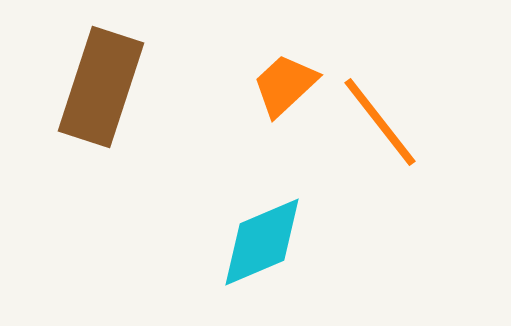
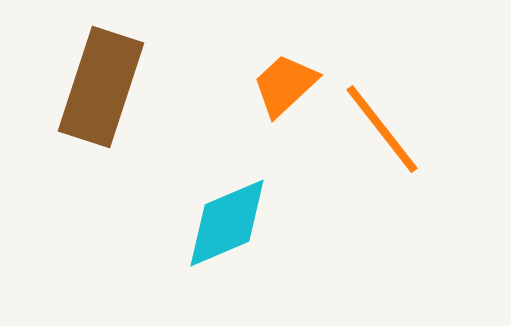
orange line: moved 2 px right, 7 px down
cyan diamond: moved 35 px left, 19 px up
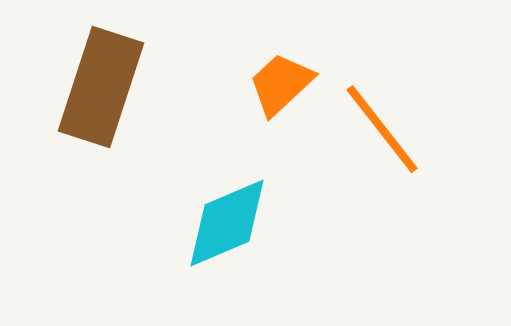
orange trapezoid: moved 4 px left, 1 px up
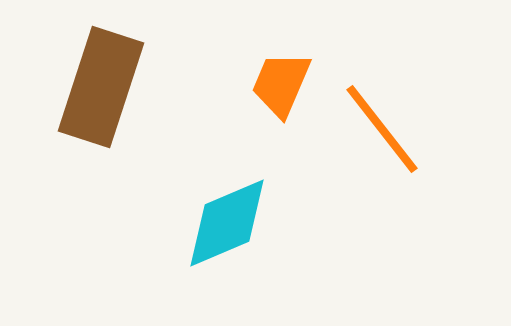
orange trapezoid: rotated 24 degrees counterclockwise
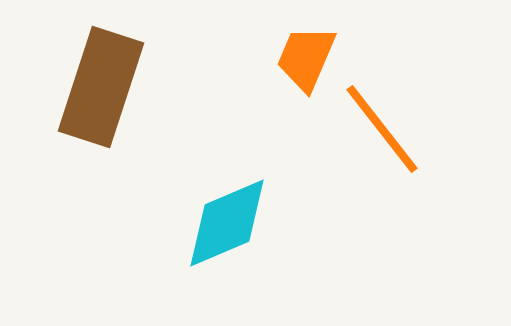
orange trapezoid: moved 25 px right, 26 px up
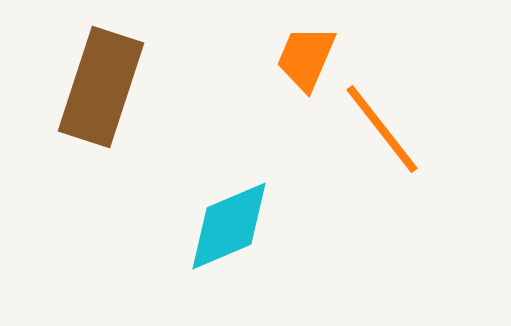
cyan diamond: moved 2 px right, 3 px down
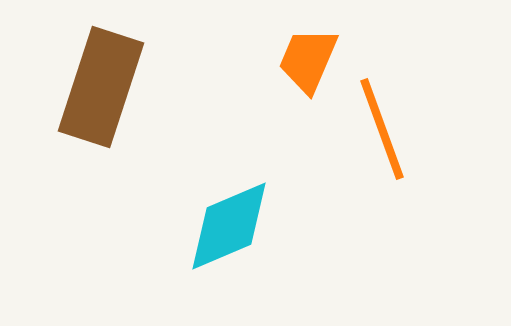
orange trapezoid: moved 2 px right, 2 px down
orange line: rotated 18 degrees clockwise
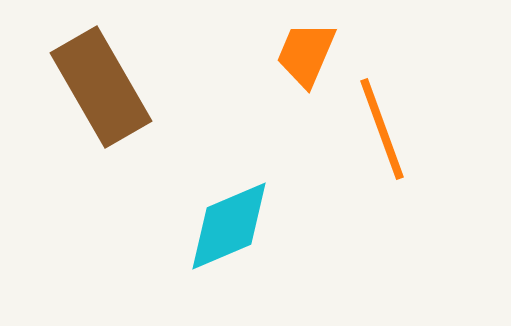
orange trapezoid: moved 2 px left, 6 px up
brown rectangle: rotated 48 degrees counterclockwise
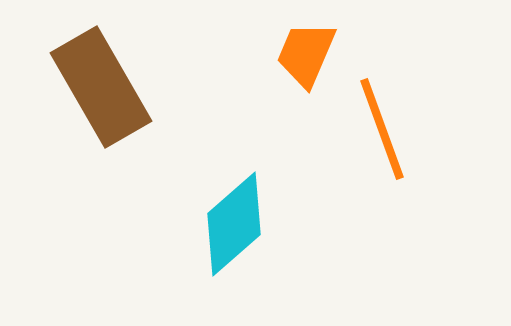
cyan diamond: moved 5 px right, 2 px up; rotated 18 degrees counterclockwise
